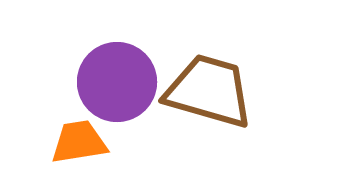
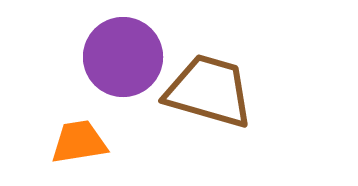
purple circle: moved 6 px right, 25 px up
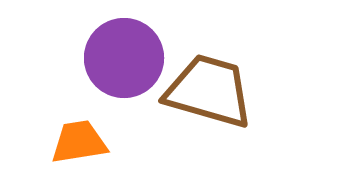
purple circle: moved 1 px right, 1 px down
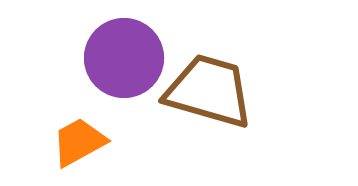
orange trapezoid: rotated 20 degrees counterclockwise
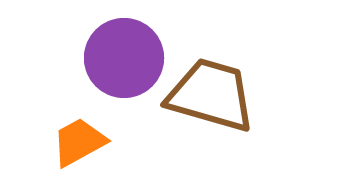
brown trapezoid: moved 2 px right, 4 px down
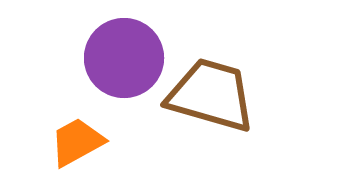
orange trapezoid: moved 2 px left
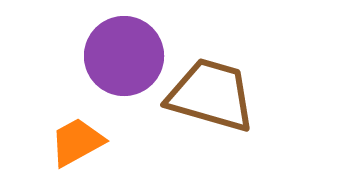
purple circle: moved 2 px up
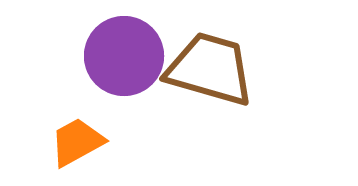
brown trapezoid: moved 1 px left, 26 px up
